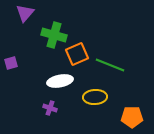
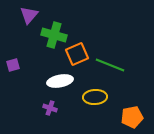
purple triangle: moved 4 px right, 2 px down
purple square: moved 2 px right, 2 px down
orange pentagon: rotated 10 degrees counterclockwise
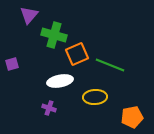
purple square: moved 1 px left, 1 px up
purple cross: moved 1 px left
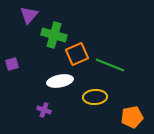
purple cross: moved 5 px left, 2 px down
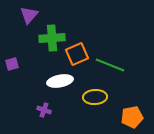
green cross: moved 2 px left, 3 px down; rotated 20 degrees counterclockwise
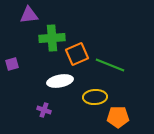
purple triangle: rotated 42 degrees clockwise
orange pentagon: moved 14 px left; rotated 10 degrees clockwise
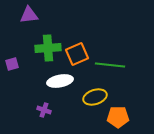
green cross: moved 4 px left, 10 px down
green line: rotated 16 degrees counterclockwise
yellow ellipse: rotated 15 degrees counterclockwise
